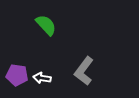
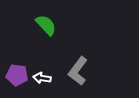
gray L-shape: moved 6 px left
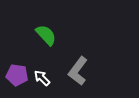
green semicircle: moved 10 px down
white arrow: rotated 36 degrees clockwise
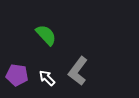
white arrow: moved 5 px right
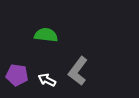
green semicircle: rotated 40 degrees counterclockwise
white arrow: moved 2 px down; rotated 18 degrees counterclockwise
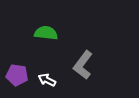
green semicircle: moved 2 px up
gray L-shape: moved 5 px right, 6 px up
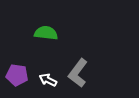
gray L-shape: moved 5 px left, 8 px down
white arrow: moved 1 px right
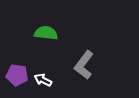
gray L-shape: moved 6 px right, 8 px up
white arrow: moved 5 px left
